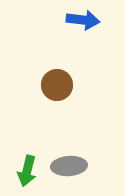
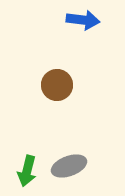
gray ellipse: rotated 16 degrees counterclockwise
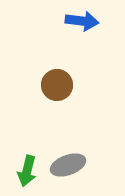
blue arrow: moved 1 px left, 1 px down
gray ellipse: moved 1 px left, 1 px up
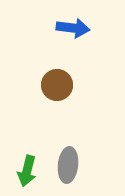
blue arrow: moved 9 px left, 7 px down
gray ellipse: rotated 64 degrees counterclockwise
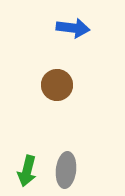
gray ellipse: moved 2 px left, 5 px down
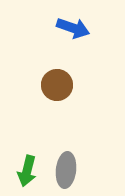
blue arrow: rotated 12 degrees clockwise
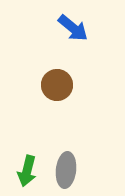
blue arrow: rotated 20 degrees clockwise
